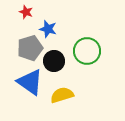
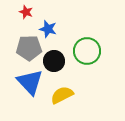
gray pentagon: moved 1 px left; rotated 15 degrees clockwise
blue triangle: rotated 12 degrees clockwise
yellow semicircle: rotated 10 degrees counterclockwise
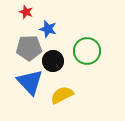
black circle: moved 1 px left
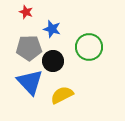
blue star: moved 4 px right
green circle: moved 2 px right, 4 px up
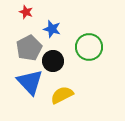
gray pentagon: rotated 25 degrees counterclockwise
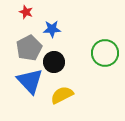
blue star: rotated 18 degrees counterclockwise
green circle: moved 16 px right, 6 px down
black circle: moved 1 px right, 1 px down
blue triangle: moved 1 px up
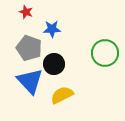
gray pentagon: rotated 25 degrees counterclockwise
black circle: moved 2 px down
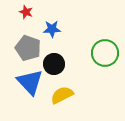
gray pentagon: moved 1 px left
blue triangle: moved 1 px down
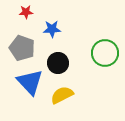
red star: rotated 24 degrees counterclockwise
gray pentagon: moved 6 px left
black circle: moved 4 px right, 1 px up
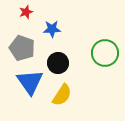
red star: rotated 16 degrees counterclockwise
blue triangle: rotated 8 degrees clockwise
yellow semicircle: rotated 150 degrees clockwise
